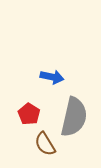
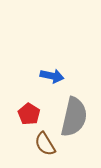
blue arrow: moved 1 px up
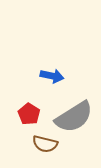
gray semicircle: rotated 45 degrees clockwise
brown semicircle: rotated 45 degrees counterclockwise
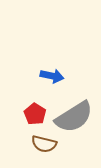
red pentagon: moved 6 px right
brown semicircle: moved 1 px left
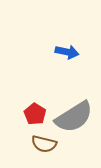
blue arrow: moved 15 px right, 24 px up
